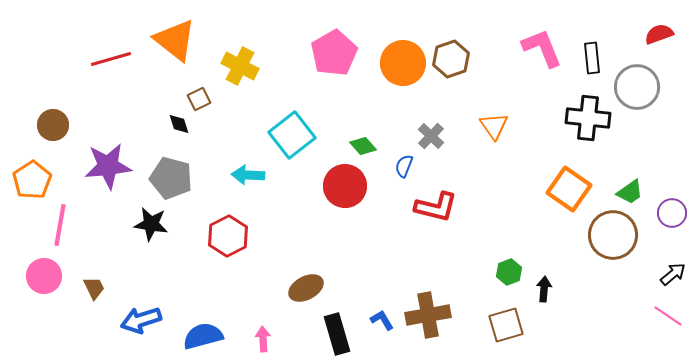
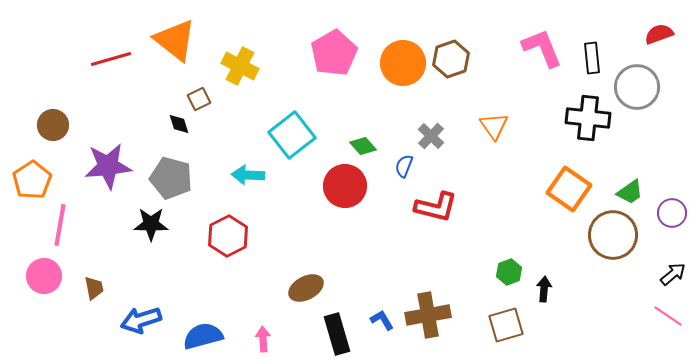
black star at (151, 224): rotated 8 degrees counterclockwise
brown trapezoid at (94, 288): rotated 15 degrees clockwise
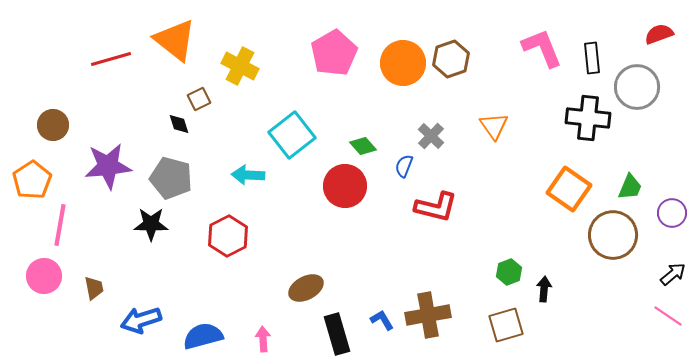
green trapezoid at (630, 192): moved 5 px up; rotated 32 degrees counterclockwise
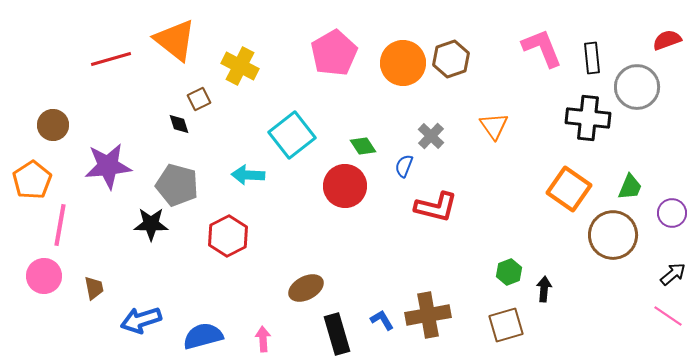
red semicircle at (659, 34): moved 8 px right, 6 px down
green diamond at (363, 146): rotated 8 degrees clockwise
gray pentagon at (171, 178): moved 6 px right, 7 px down
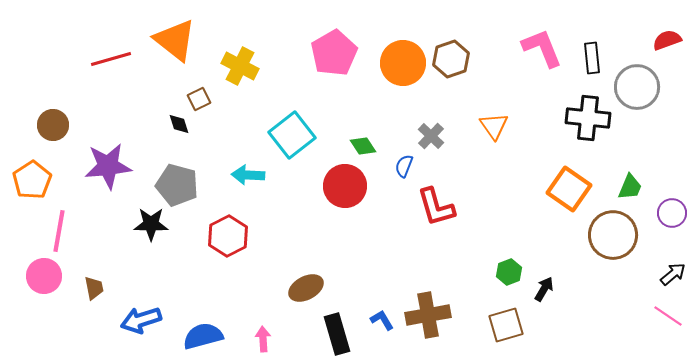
red L-shape at (436, 207): rotated 60 degrees clockwise
pink line at (60, 225): moved 1 px left, 6 px down
black arrow at (544, 289): rotated 25 degrees clockwise
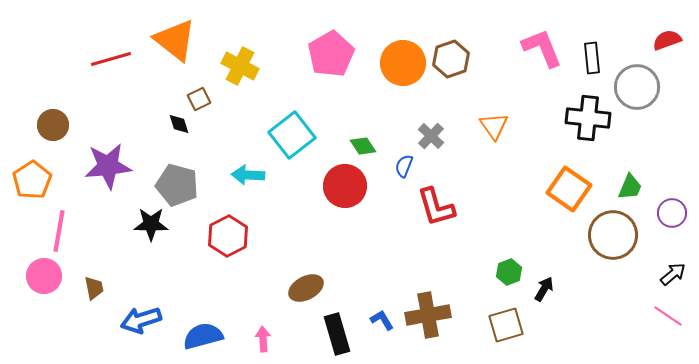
pink pentagon at (334, 53): moved 3 px left, 1 px down
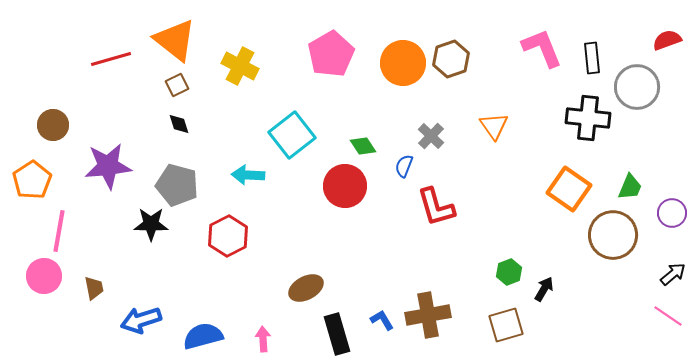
brown square at (199, 99): moved 22 px left, 14 px up
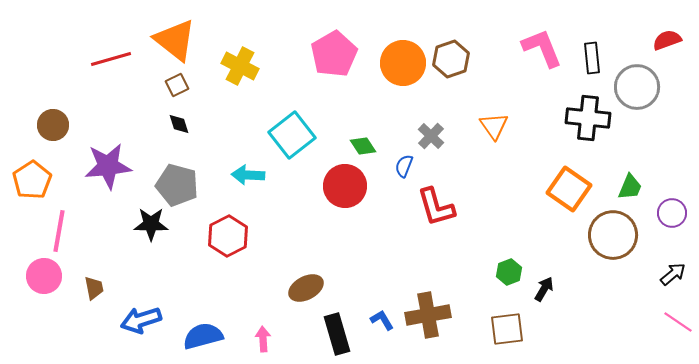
pink pentagon at (331, 54): moved 3 px right
pink line at (668, 316): moved 10 px right, 6 px down
brown square at (506, 325): moved 1 px right, 4 px down; rotated 9 degrees clockwise
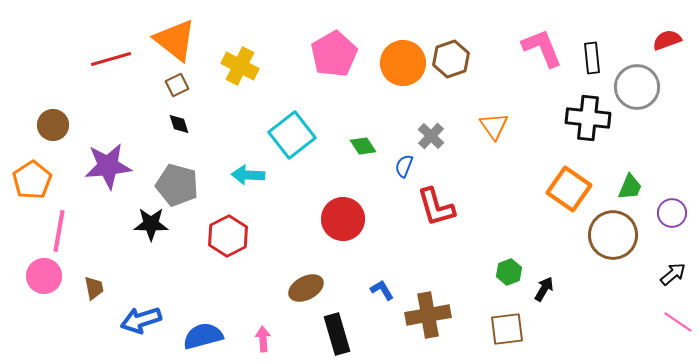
red circle at (345, 186): moved 2 px left, 33 px down
blue L-shape at (382, 320): moved 30 px up
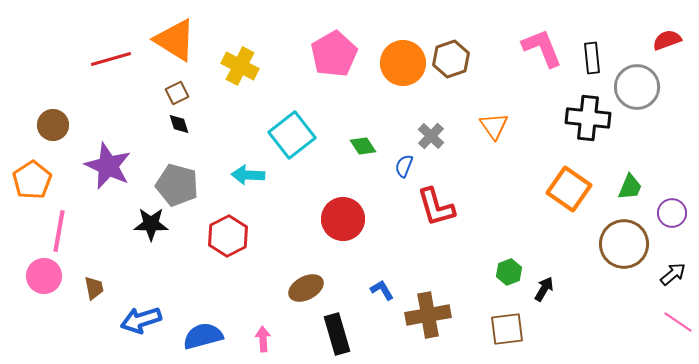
orange triangle at (175, 40): rotated 6 degrees counterclockwise
brown square at (177, 85): moved 8 px down
purple star at (108, 166): rotated 30 degrees clockwise
brown circle at (613, 235): moved 11 px right, 9 px down
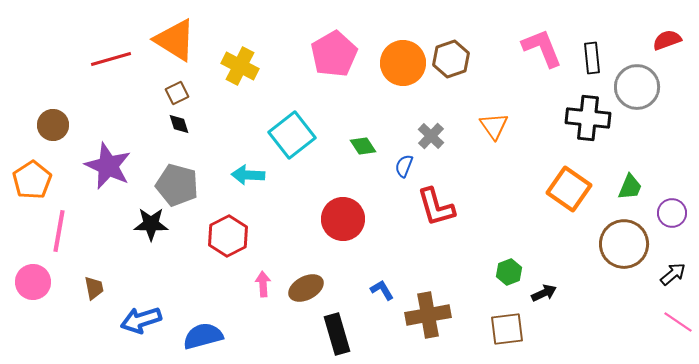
pink circle at (44, 276): moved 11 px left, 6 px down
black arrow at (544, 289): moved 4 px down; rotated 35 degrees clockwise
pink arrow at (263, 339): moved 55 px up
